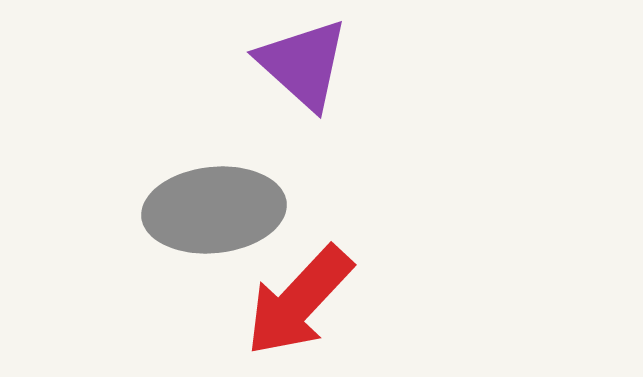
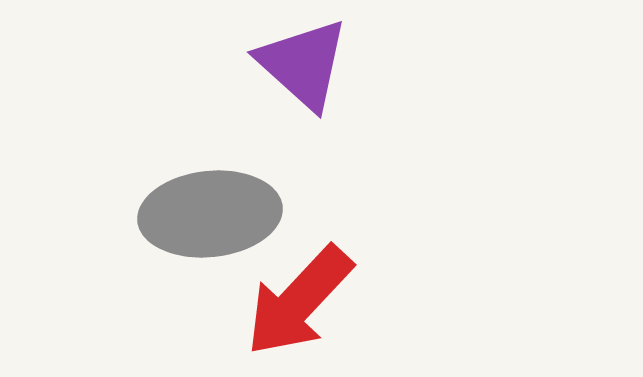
gray ellipse: moved 4 px left, 4 px down
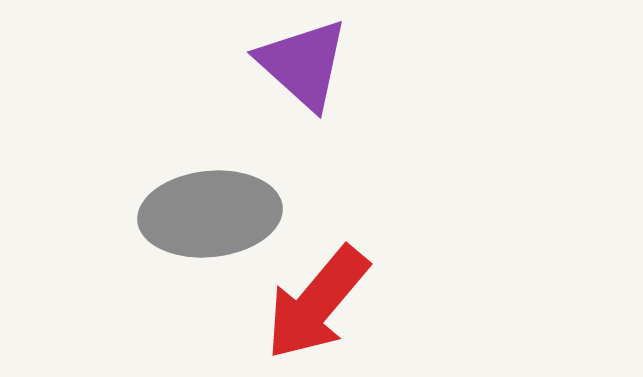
red arrow: moved 18 px right, 2 px down; rotated 3 degrees counterclockwise
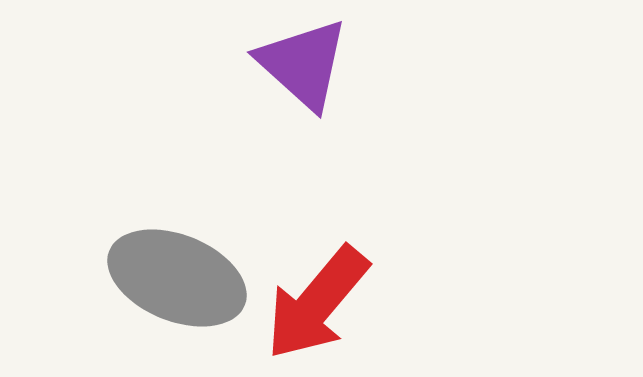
gray ellipse: moved 33 px left, 64 px down; rotated 28 degrees clockwise
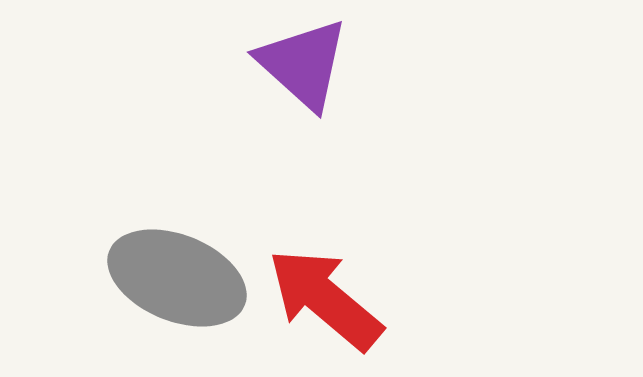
red arrow: moved 8 px right, 4 px up; rotated 90 degrees clockwise
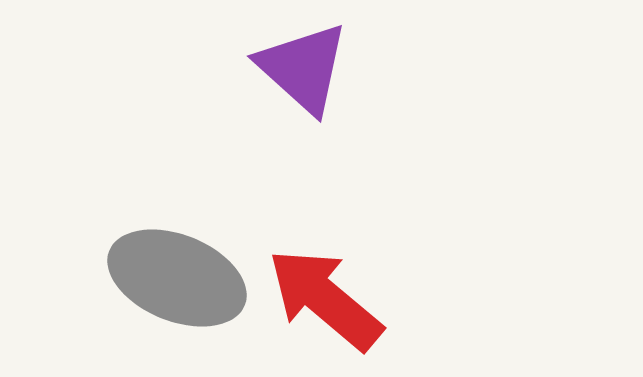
purple triangle: moved 4 px down
